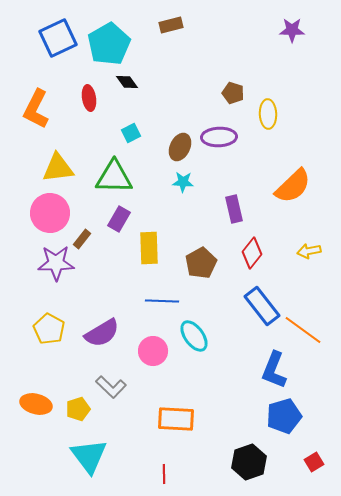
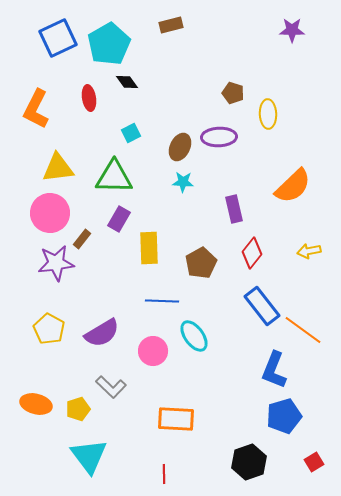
purple star at (56, 263): rotated 6 degrees counterclockwise
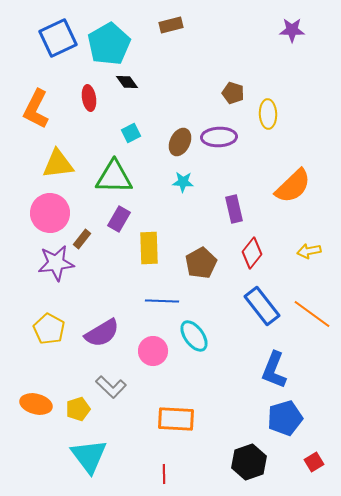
brown ellipse at (180, 147): moved 5 px up
yellow triangle at (58, 168): moved 4 px up
orange line at (303, 330): moved 9 px right, 16 px up
blue pentagon at (284, 416): moved 1 px right, 2 px down
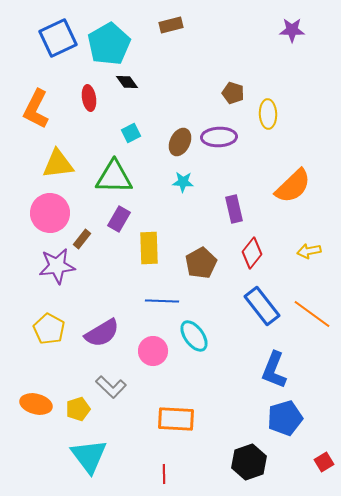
purple star at (56, 263): moved 1 px right, 3 px down
red square at (314, 462): moved 10 px right
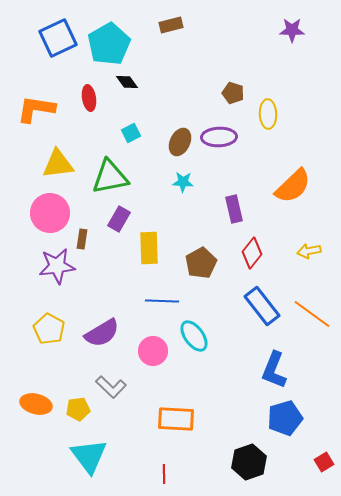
orange L-shape at (36, 109): rotated 72 degrees clockwise
green triangle at (114, 177): moved 4 px left; rotated 12 degrees counterclockwise
brown rectangle at (82, 239): rotated 30 degrees counterclockwise
yellow pentagon at (78, 409): rotated 10 degrees clockwise
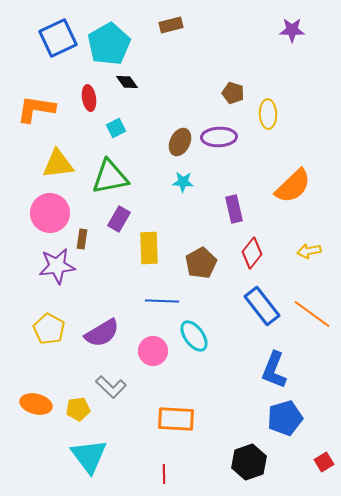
cyan square at (131, 133): moved 15 px left, 5 px up
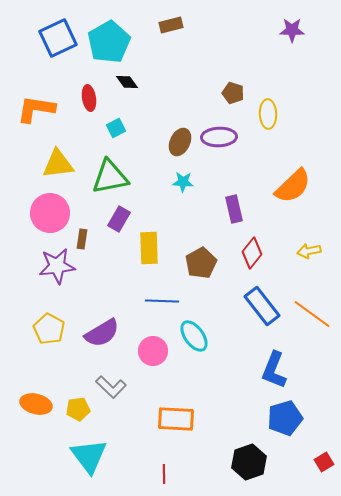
cyan pentagon at (109, 44): moved 2 px up
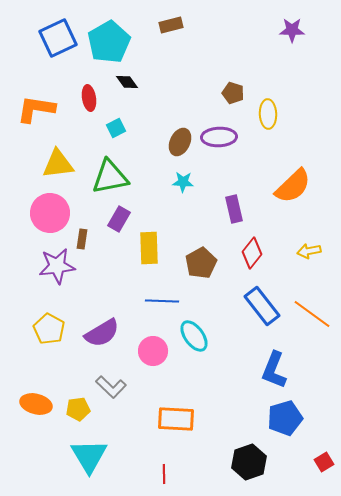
cyan triangle at (89, 456): rotated 6 degrees clockwise
